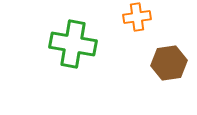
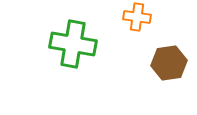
orange cross: rotated 16 degrees clockwise
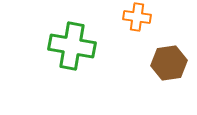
green cross: moved 1 px left, 2 px down
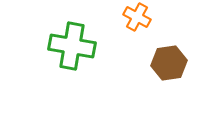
orange cross: rotated 20 degrees clockwise
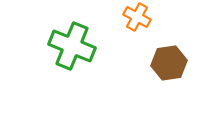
green cross: rotated 12 degrees clockwise
